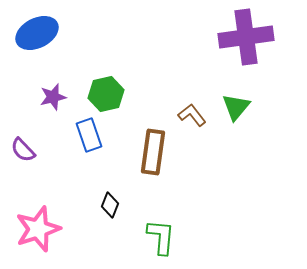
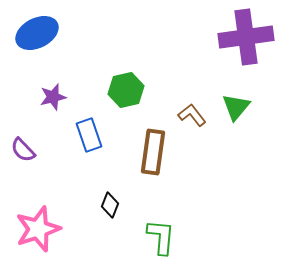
green hexagon: moved 20 px right, 4 px up
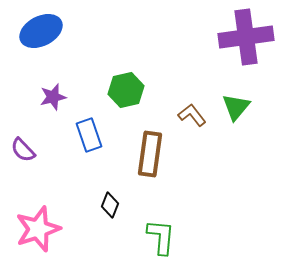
blue ellipse: moved 4 px right, 2 px up
brown rectangle: moved 3 px left, 2 px down
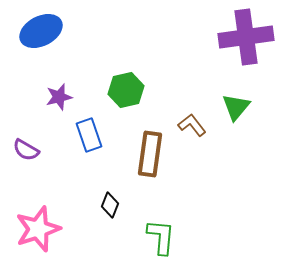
purple star: moved 6 px right
brown L-shape: moved 10 px down
purple semicircle: moved 3 px right; rotated 16 degrees counterclockwise
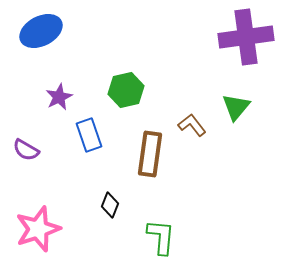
purple star: rotated 12 degrees counterclockwise
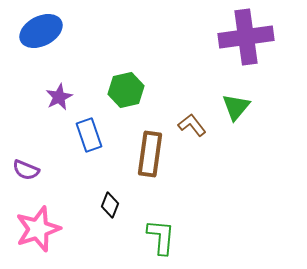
purple semicircle: moved 20 px down; rotated 8 degrees counterclockwise
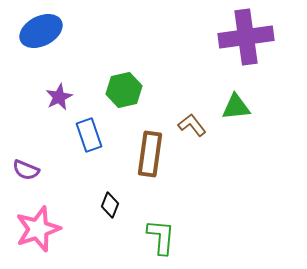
green hexagon: moved 2 px left
green triangle: rotated 44 degrees clockwise
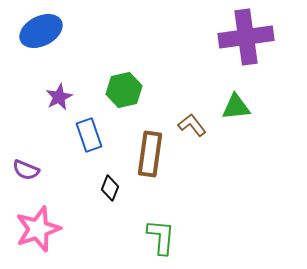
black diamond: moved 17 px up
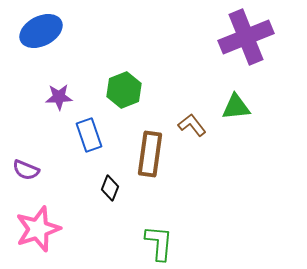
purple cross: rotated 14 degrees counterclockwise
green hexagon: rotated 8 degrees counterclockwise
purple star: rotated 24 degrees clockwise
green L-shape: moved 2 px left, 6 px down
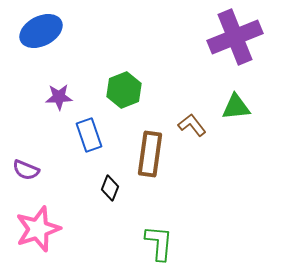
purple cross: moved 11 px left
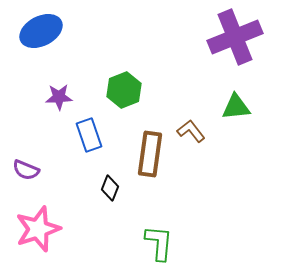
brown L-shape: moved 1 px left, 6 px down
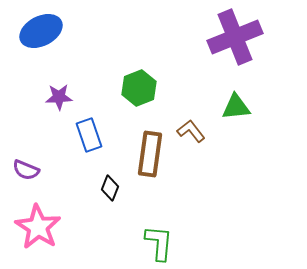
green hexagon: moved 15 px right, 2 px up
pink star: moved 2 px up; rotated 21 degrees counterclockwise
